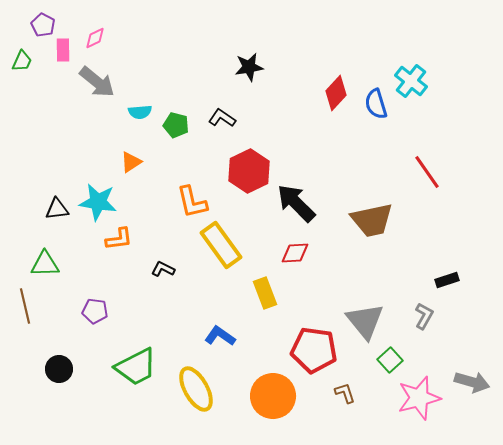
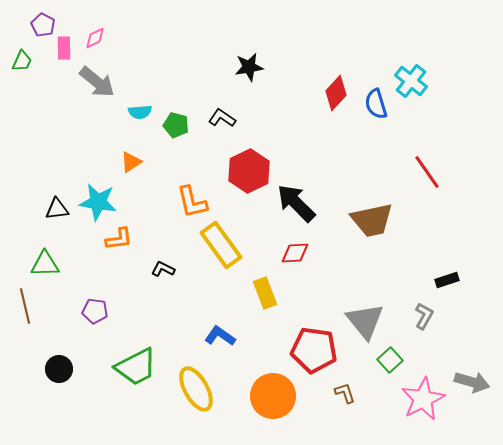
pink rectangle at (63, 50): moved 1 px right, 2 px up
pink star at (419, 398): moved 4 px right, 1 px down; rotated 12 degrees counterclockwise
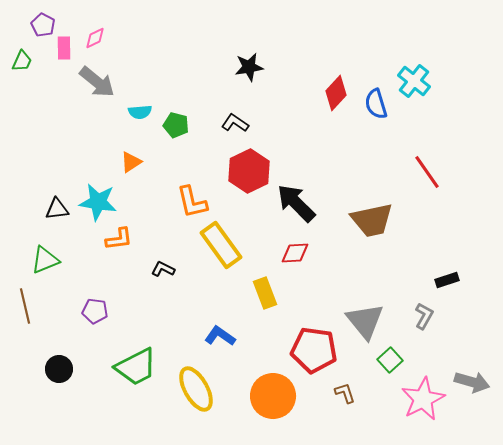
cyan cross at (411, 81): moved 3 px right
black L-shape at (222, 118): moved 13 px right, 5 px down
green triangle at (45, 264): moved 4 px up; rotated 20 degrees counterclockwise
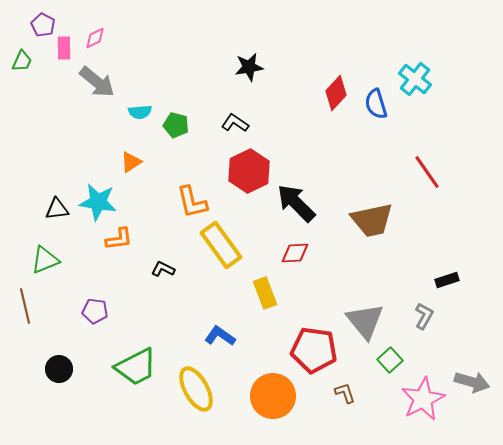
cyan cross at (414, 81): moved 1 px right, 2 px up
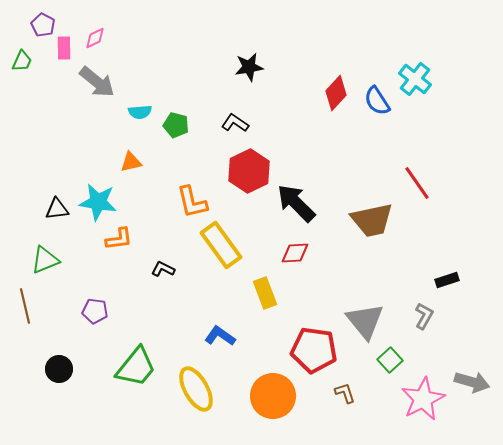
blue semicircle at (376, 104): moved 1 px right, 3 px up; rotated 16 degrees counterclockwise
orange triangle at (131, 162): rotated 20 degrees clockwise
red line at (427, 172): moved 10 px left, 11 px down
green trapezoid at (136, 367): rotated 24 degrees counterclockwise
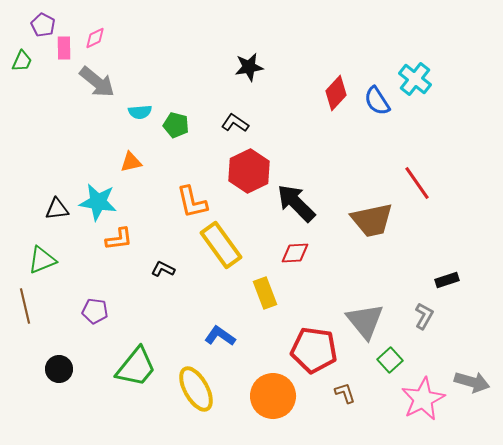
green triangle at (45, 260): moved 3 px left
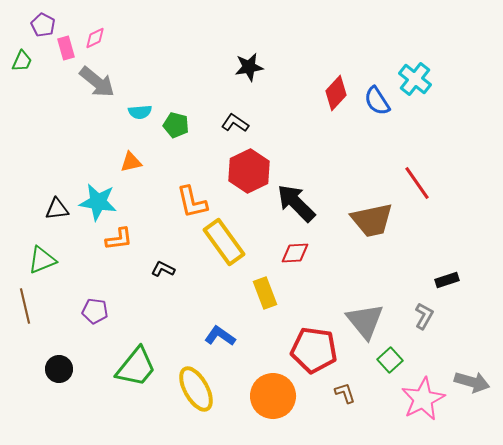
pink rectangle at (64, 48): moved 2 px right; rotated 15 degrees counterclockwise
yellow rectangle at (221, 245): moved 3 px right, 3 px up
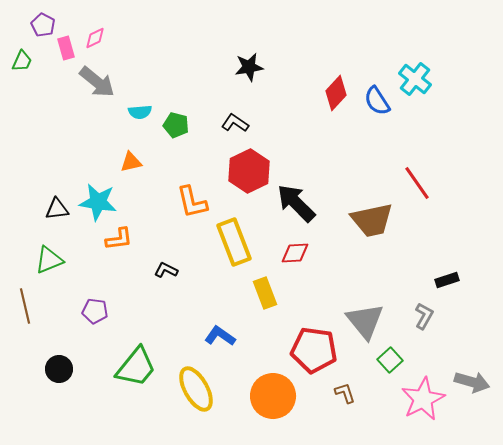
yellow rectangle at (224, 242): moved 10 px right; rotated 15 degrees clockwise
green triangle at (42, 260): moved 7 px right
black L-shape at (163, 269): moved 3 px right, 1 px down
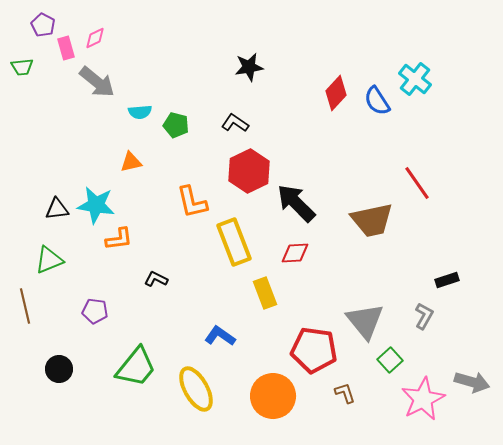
green trapezoid at (22, 61): moved 6 px down; rotated 60 degrees clockwise
cyan star at (98, 202): moved 2 px left, 3 px down
black L-shape at (166, 270): moved 10 px left, 9 px down
